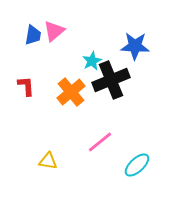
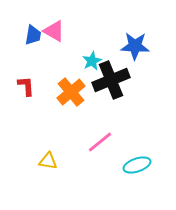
pink triangle: rotated 50 degrees counterclockwise
cyan ellipse: rotated 24 degrees clockwise
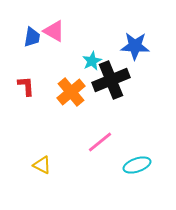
blue trapezoid: moved 1 px left, 2 px down
yellow triangle: moved 6 px left, 4 px down; rotated 18 degrees clockwise
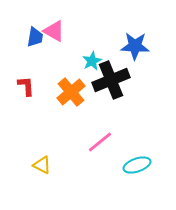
blue trapezoid: moved 3 px right
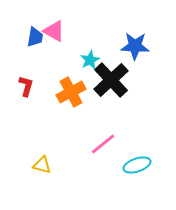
cyan star: moved 2 px left, 1 px up
black cross: rotated 21 degrees counterclockwise
red L-shape: rotated 20 degrees clockwise
orange cross: rotated 12 degrees clockwise
pink line: moved 3 px right, 2 px down
yellow triangle: rotated 12 degrees counterclockwise
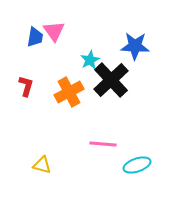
pink triangle: rotated 25 degrees clockwise
orange cross: moved 2 px left
pink line: rotated 44 degrees clockwise
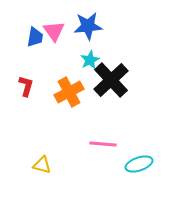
blue star: moved 47 px left, 20 px up; rotated 8 degrees counterclockwise
cyan ellipse: moved 2 px right, 1 px up
